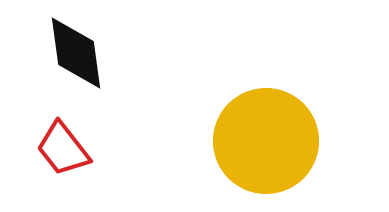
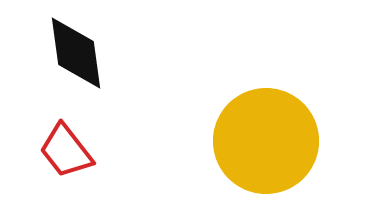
red trapezoid: moved 3 px right, 2 px down
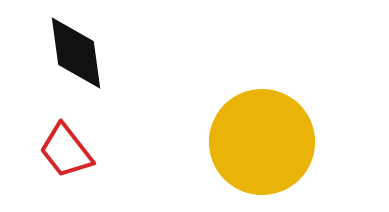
yellow circle: moved 4 px left, 1 px down
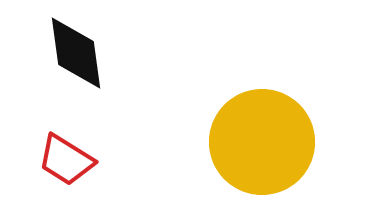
red trapezoid: moved 9 px down; rotated 20 degrees counterclockwise
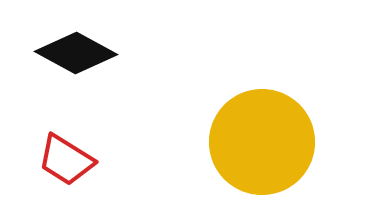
black diamond: rotated 54 degrees counterclockwise
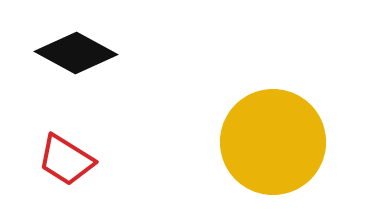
yellow circle: moved 11 px right
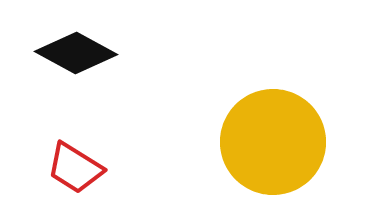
red trapezoid: moved 9 px right, 8 px down
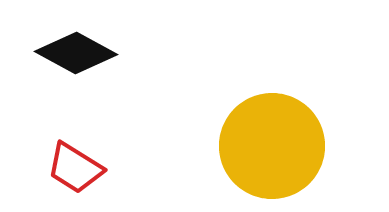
yellow circle: moved 1 px left, 4 px down
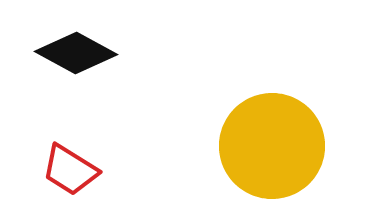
red trapezoid: moved 5 px left, 2 px down
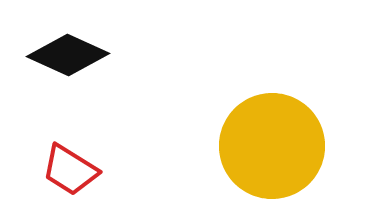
black diamond: moved 8 px left, 2 px down; rotated 4 degrees counterclockwise
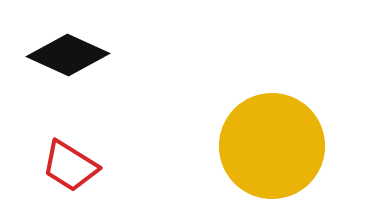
red trapezoid: moved 4 px up
